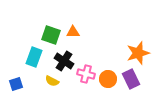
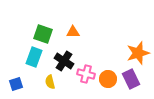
green square: moved 8 px left, 1 px up
yellow semicircle: moved 2 px left, 1 px down; rotated 48 degrees clockwise
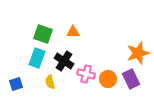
cyan rectangle: moved 3 px right, 1 px down
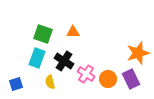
pink cross: rotated 18 degrees clockwise
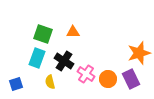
orange star: moved 1 px right
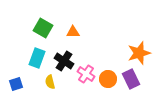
green square: moved 6 px up; rotated 12 degrees clockwise
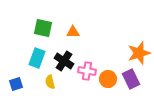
green square: rotated 18 degrees counterclockwise
pink cross: moved 1 px right, 3 px up; rotated 24 degrees counterclockwise
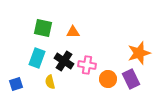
pink cross: moved 6 px up
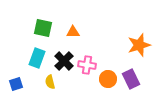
orange star: moved 8 px up
black cross: rotated 12 degrees clockwise
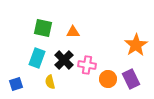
orange star: moved 3 px left; rotated 15 degrees counterclockwise
black cross: moved 1 px up
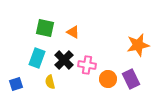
green square: moved 2 px right
orange triangle: rotated 32 degrees clockwise
orange star: moved 2 px right; rotated 20 degrees clockwise
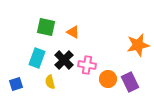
green square: moved 1 px right, 1 px up
purple rectangle: moved 1 px left, 3 px down
